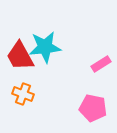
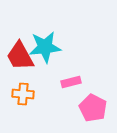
pink rectangle: moved 30 px left, 18 px down; rotated 18 degrees clockwise
orange cross: rotated 15 degrees counterclockwise
pink pentagon: rotated 16 degrees clockwise
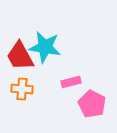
cyan star: rotated 16 degrees clockwise
orange cross: moved 1 px left, 5 px up
pink pentagon: moved 1 px left, 4 px up
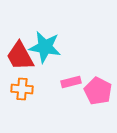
pink pentagon: moved 6 px right, 13 px up
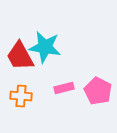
pink rectangle: moved 7 px left, 6 px down
orange cross: moved 1 px left, 7 px down
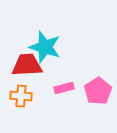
cyan star: rotated 8 degrees clockwise
red trapezoid: moved 7 px right, 9 px down; rotated 116 degrees clockwise
pink pentagon: rotated 12 degrees clockwise
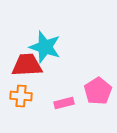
pink rectangle: moved 15 px down
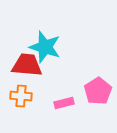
red trapezoid: rotated 8 degrees clockwise
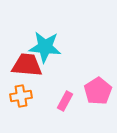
cyan star: rotated 12 degrees counterclockwise
orange cross: rotated 15 degrees counterclockwise
pink rectangle: moved 1 px right, 2 px up; rotated 48 degrees counterclockwise
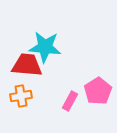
pink rectangle: moved 5 px right
